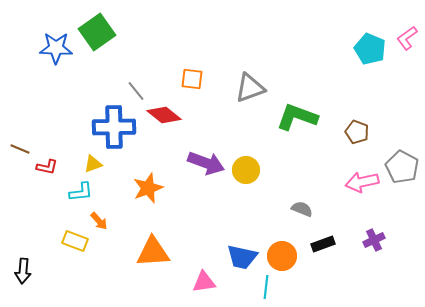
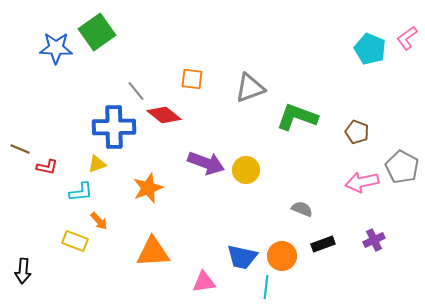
yellow triangle: moved 4 px right
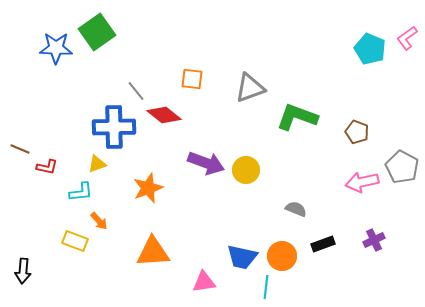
gray semicircle: moved 6 px left
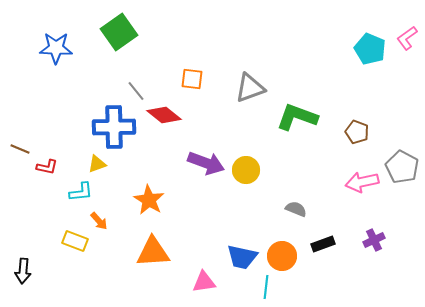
green square: moved 22 px right
orange star: moved 1 px right, 12 px down; rotated 20 degrees counterclockwise
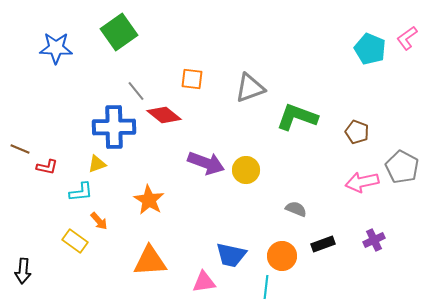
yellow rectangle: rotated 15 degrees clockwise
orange triangle: moved 3 px left, 9 px down
blue trapezoid: moved 11 px left, 2 px up
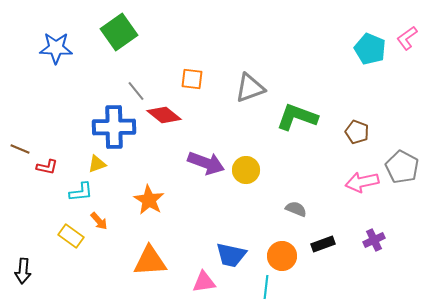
yellow rectangle: moved 4 px left, 5 px up
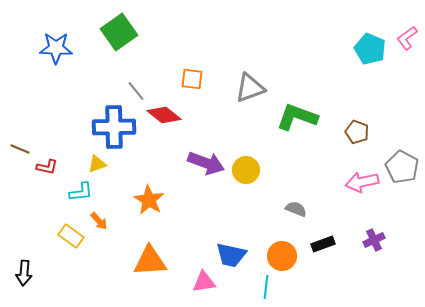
black arrow: moved 1 px right, 2 px down
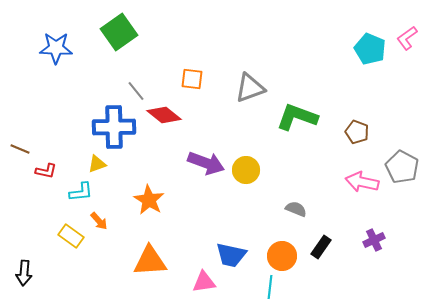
red L-shape: moved 1 px left, 4 px down
pink arrow: rotated 24 degrees clockwise
black rectangle: moved 2 px left, 3 px down; rotated 35 degrees counterclockwise
cyan line: moved 4 px right
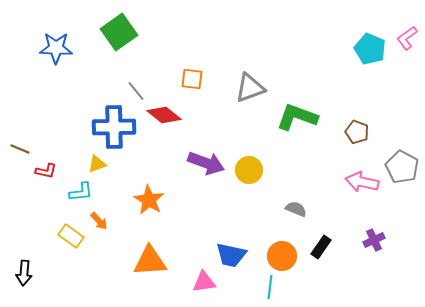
yellow circle: moved 3 px right
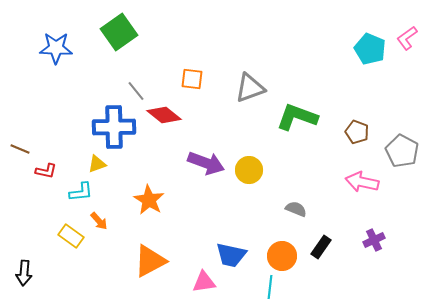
gray pentagon: moved 16 px up
orange triangle: rotated 24 degrees counterclockwise
